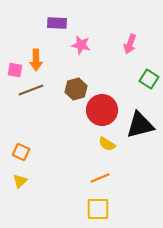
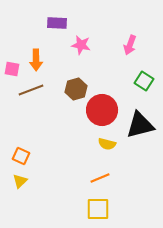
pink arrow: moved 1 px down
pink square: moved 3 px left, 1 px up
green square: moved 5 px left, 2 px down
yellow semicircle: rotated 18 degrees counterclockwise
orange square: moved 4 px down
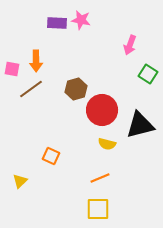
pink star: moved 25 px up
orange arrow: moved 1 px down
green square: moved 4 px right, 7 px up
brown line: moved 1 px up; rotated 15 degrees counterclockwise
orange square: moved 30 px right
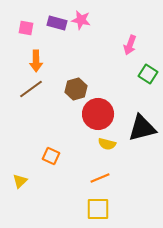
purple rectangle: rotated 12 degrees clockwise
pink square: moved 14 px right, 41 px up
red circle: moved 4 px left, 4 px down
black triangle: moved 2 px right, 3 px down
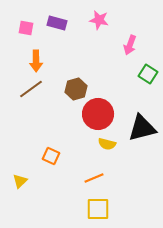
pink star: moved 18 px right
orange line: moved 6 px left
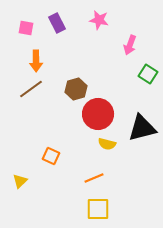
purple rectangle: rotated 48 degrees clockwise
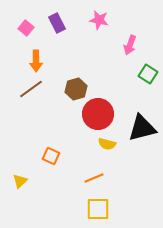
pink square: rotated 28 degrees clockwise
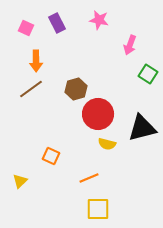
pink square: rotated 14 degrees counterclockwise
orange line: moved 5 px left
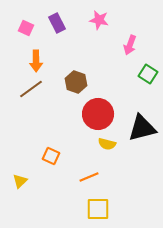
brown hexagon: moved 7 px up; rotated 25 degrees counterclockwise
orange line: moved 1 px up
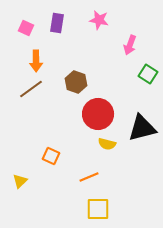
purple rectangle: rotated 36 degrees clockwise
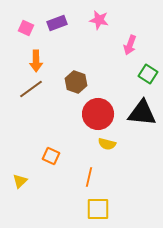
purple rectangle: rotated 60 degrees clockwise
black triangle: moved 15 px up; rotated 20 degrees clockwise
orange line: rotated 54 degrees counterclockwise
